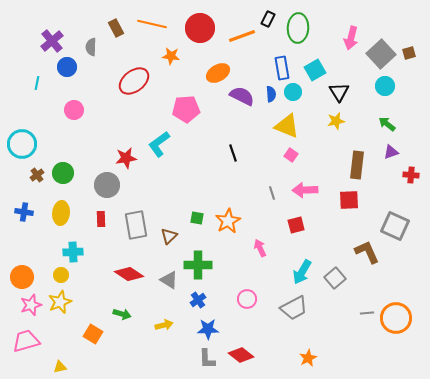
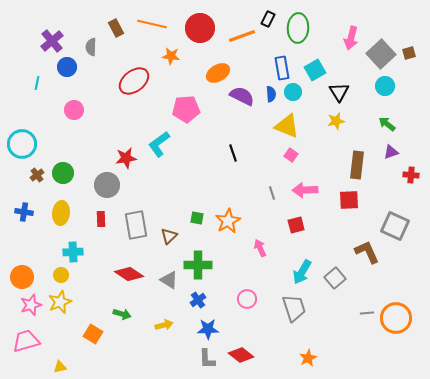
gray trapezoid at (294, 308): rotated 80 degrees counterclockwise
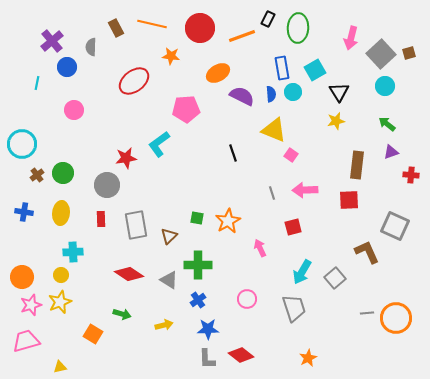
yellow triangle at (287, 126): moved 13 px left, 4 px down
red square at (296, 225): moved 3 px left, 2 px down
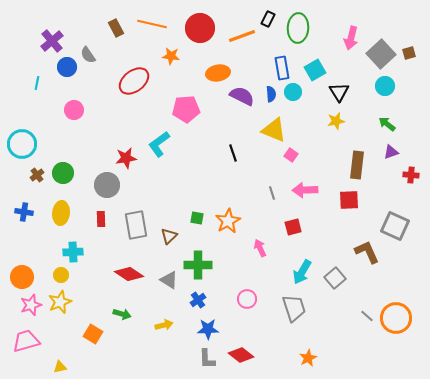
gray semicircle at (91, 47): moved 3 px left, 8 px down; rotated 36 degrees counterclockwise
orange ellipse at (218, 73): rotated 20 degrees clockwise
gray line at (367, 313): moved 3 px down; rotated 48 degrees clockwise
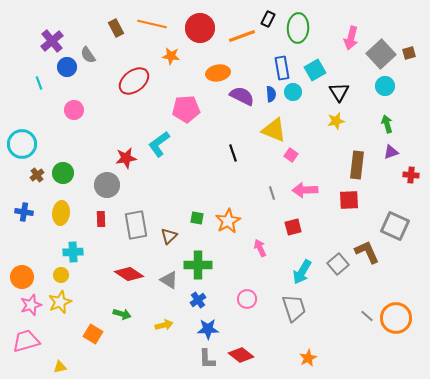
cyan line at (37, 83): moved 2 px right; rotated 32 degrees counterclockwise
green arrow at (387, 124): rotated 36 degrees clockwise
gray square at (335, 278): moved 3 px right, 14 px up
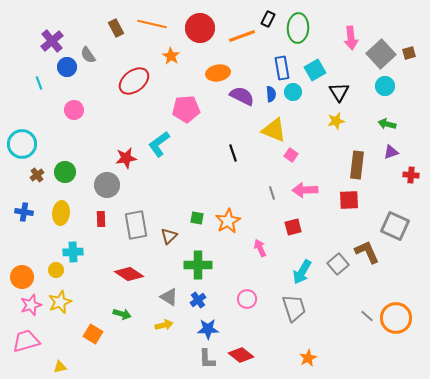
pink arrow at (351, 38): rotated 20 degrees counterclockwise
orange star at (171, 56): rotated 24 degrees clockwise
green arrow at (387, 124): rotated 60 degrees counterclockwise
green circle at (63, 173): moved 2 px right, 1 px up
yellow circle at (61, 275): moved 5 px left, 5 px up
gray triangle at (169, 280): moved 17 px down
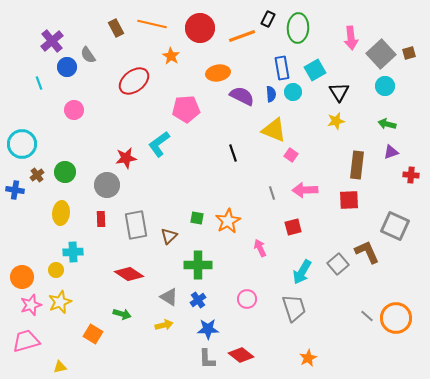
blue cross at (24, 212): moved 9 px left, 22 px up
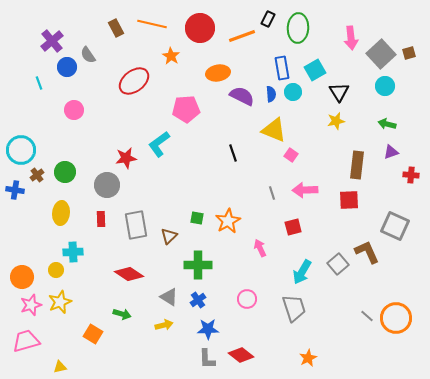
cyan circle at (22, 144): moved 1 px left, 6 px down
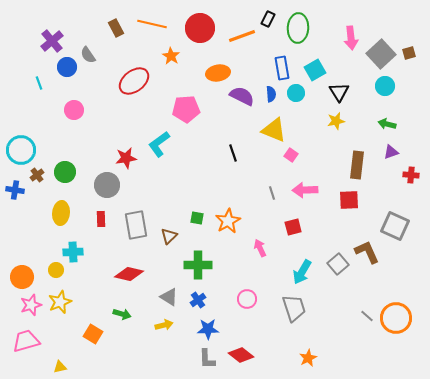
cyan circle at (293, 92): moved 3 px right, 1 px down
red diamond at (129, 274): rotated 20 degrees counterclockwise
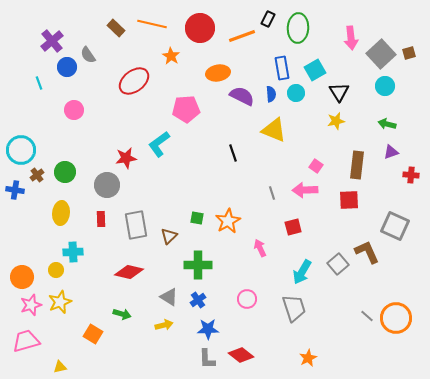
brown rectangle at (116, 28): rotated 18 degrees counterclockwise
pink square at (291, 155): moved 25 px right, 11 px down
red diamond at (129, 274): moved 2 px up
